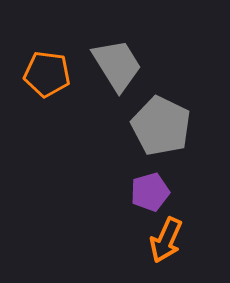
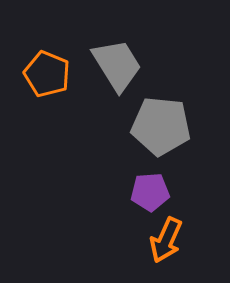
orange pentagon: rotated 15 degrees clockwise
gray pentagon: rotated 20 degrees counterclockwise
purple pentagon: rotated 12 degrees clockwise
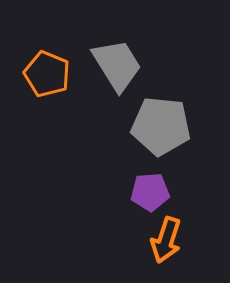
orange arrow: rotated 6 degrees counterclockwise
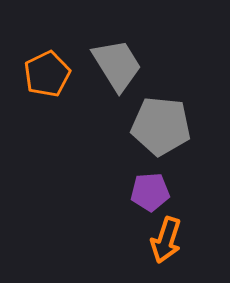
orange pentagon: rotated 24 degrees clockwise
